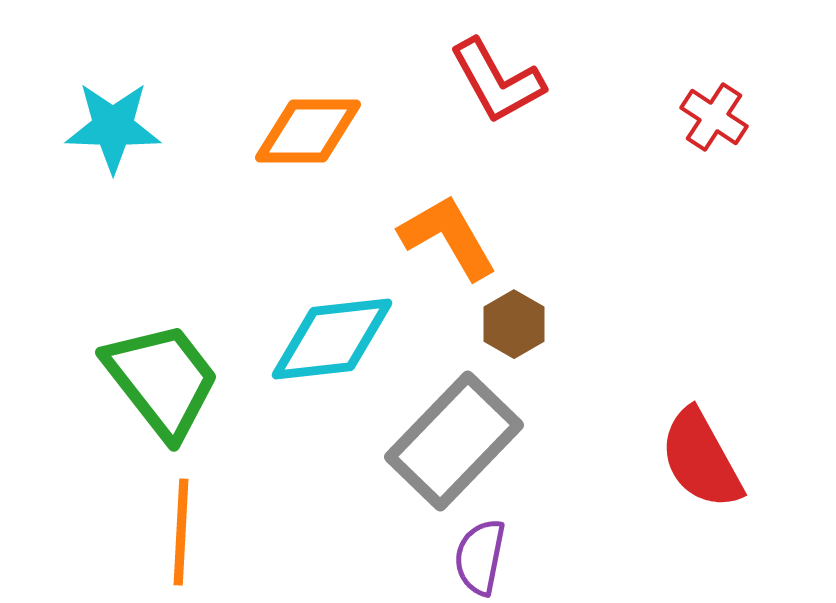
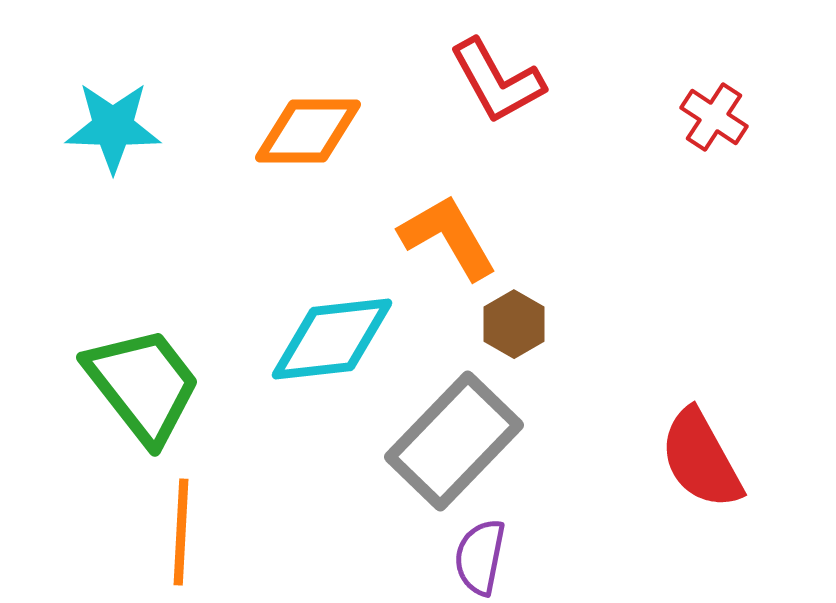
green trapezoid: moved 19 px left, 5 px down
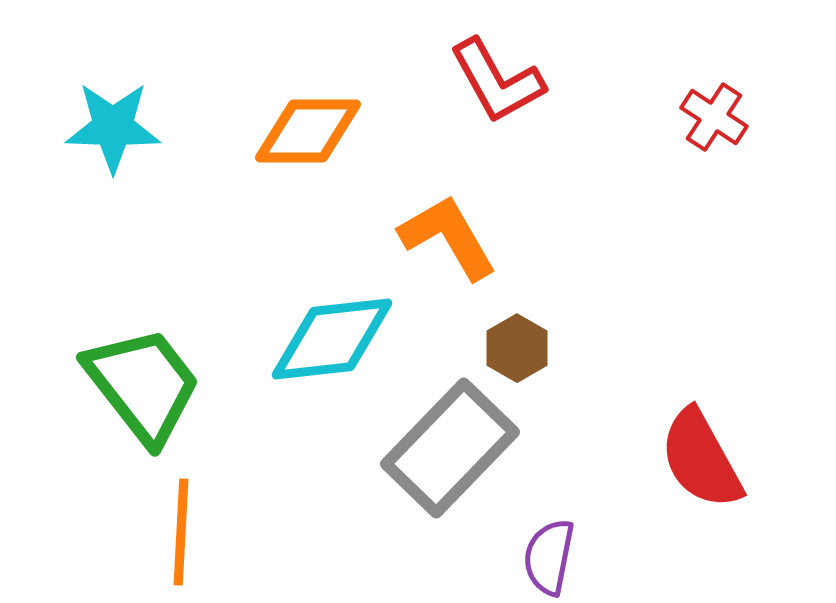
brown hexagon: moved 3 px right, 24 px down
gray rectangle: moved 4 px left, 7 px down
purple semicircle: moved 69 px right
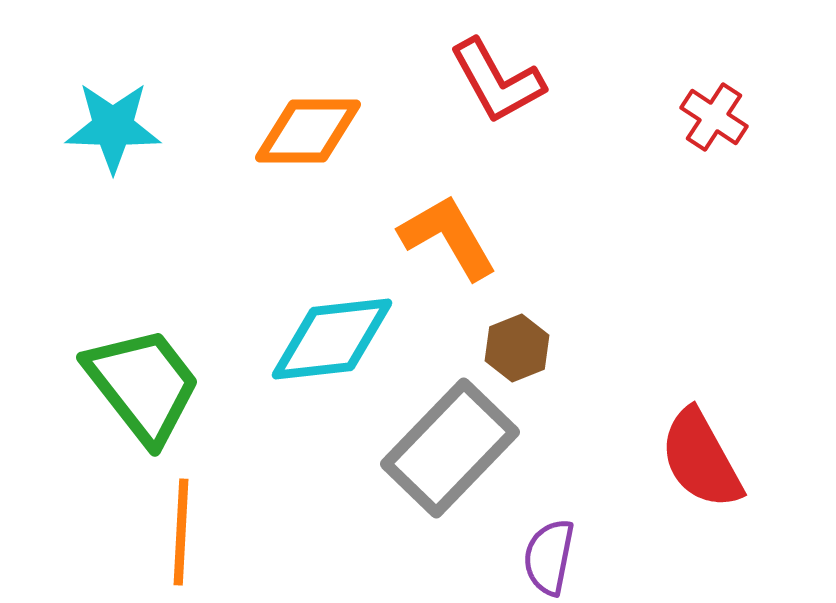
brown hexagon: rotated 8 degrees clockwise
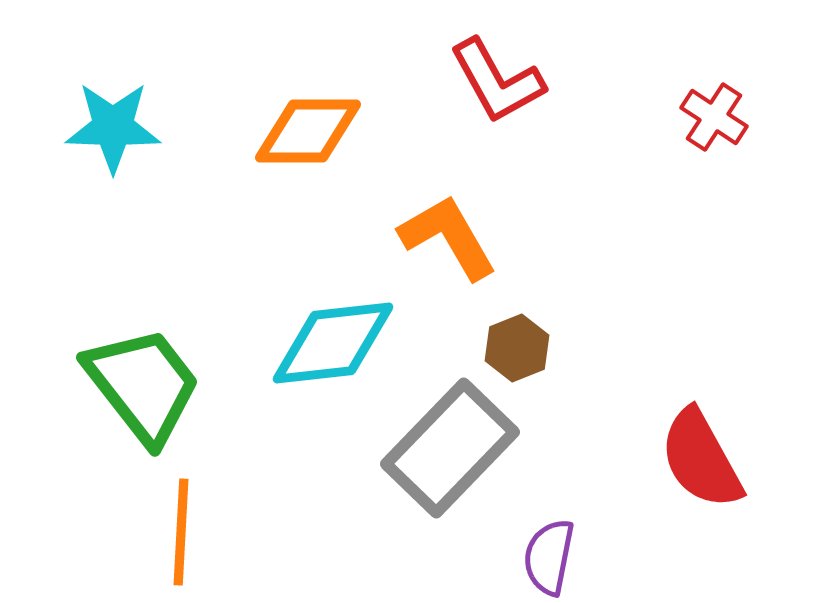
cyan diamond: moved 1 px right, 4 px down
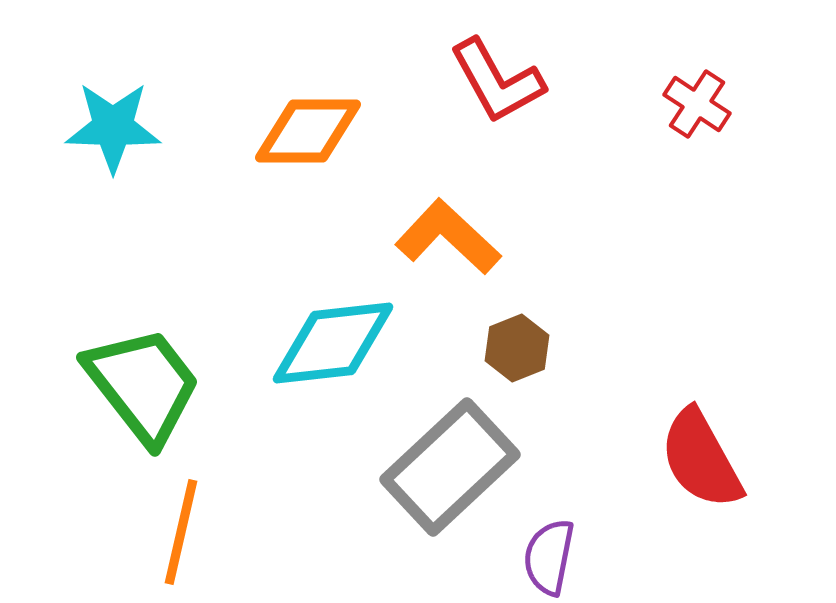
red cross: moved 17 px left, 13 px up
orange L-shape: rotated 17 degrees counterclockwise
gray rectangle: moved 19 px down; rotated 3 degrees clockwise
orange line: rotated 10 degrees clockwise
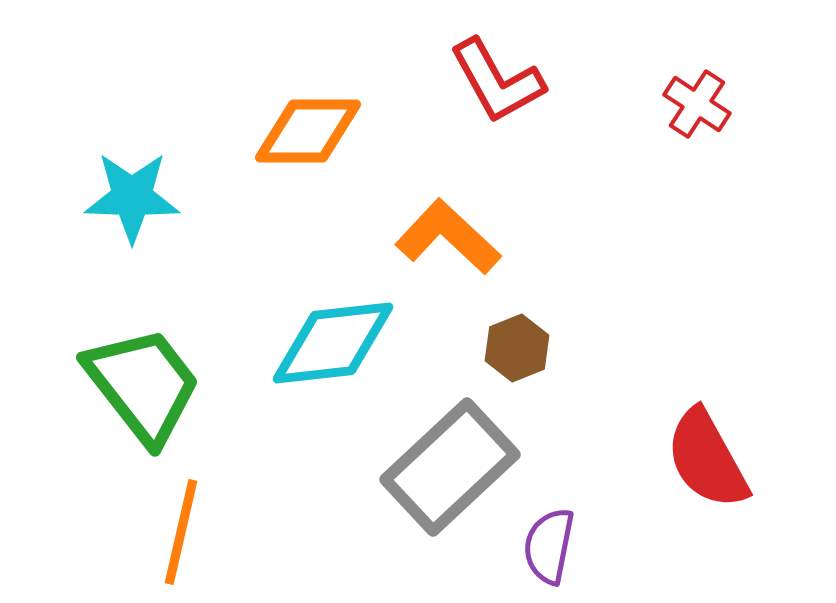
cyan star: moved 19 px right, 70 px down
red semicircle: moved 6 px right
purple semicircle: moved 11 px up
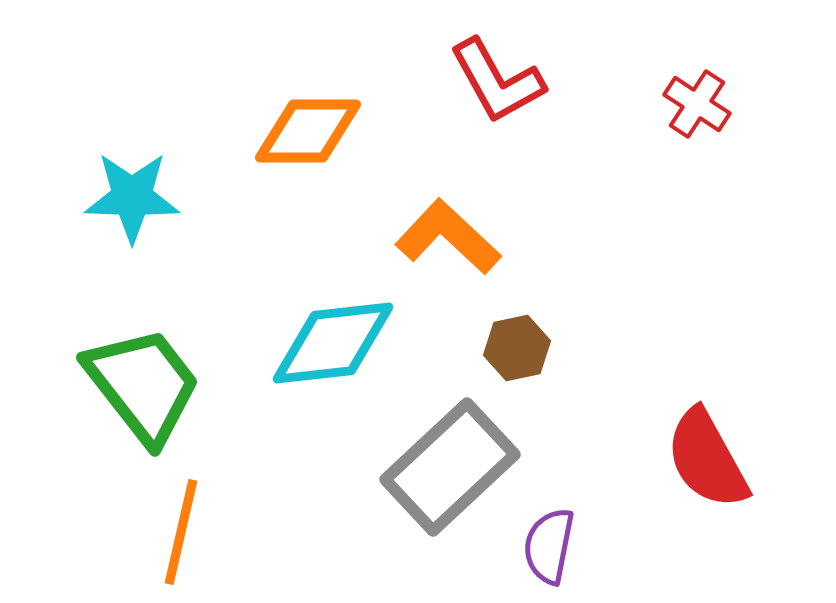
brown hexagon: rotated 10 degrees clockwise
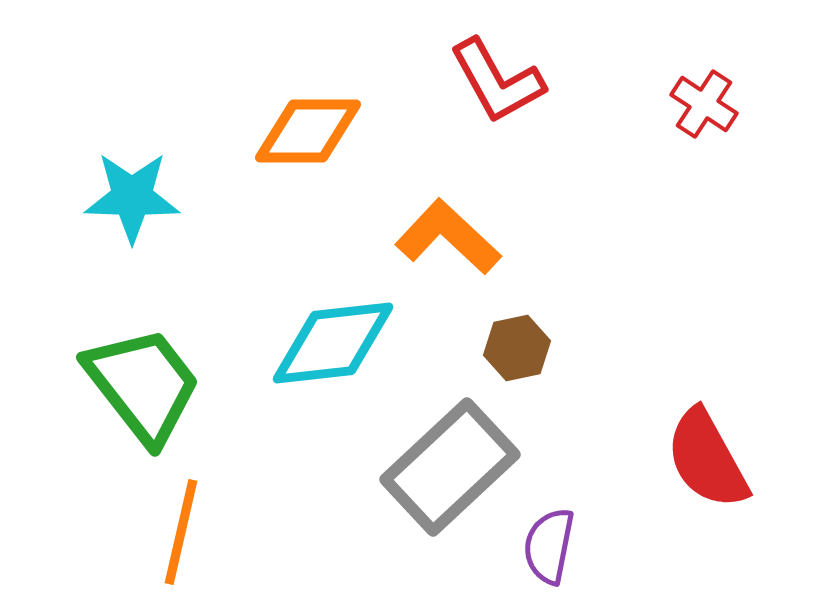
red cross: moved 7 px right
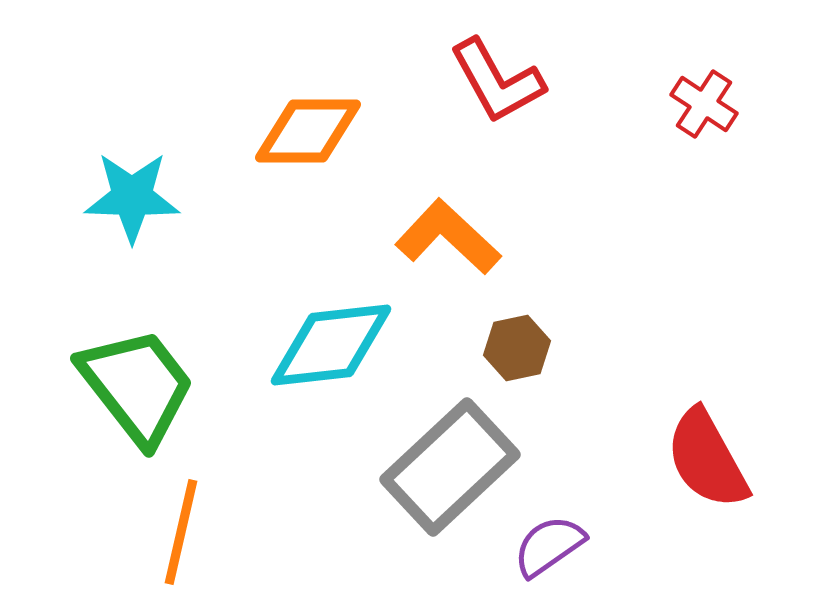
cyan diamond: moved 2 px left, 2 px down
green trapezoid: moved 6 px left, 1 px down
purple semicircle: rotated 44 degrees clockwise
